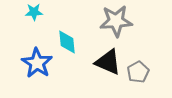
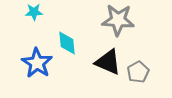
gray star: moved 2 px right, 1 px up; rotated 8 degrees clockwise
cyan diamond: moved 1 px down
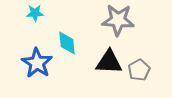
cyan star: moved 1 px right, 1 px down
black triangle: moved 1 px right; rotated 20 degrees counterclockwise
gray pentagon: moved 1 px right, 2 px up
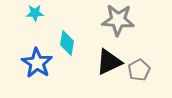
cyan diamond: rotated 15 degrees clockwise
black triangle: rotated 28 degrees counterclockwise
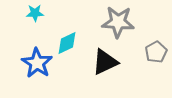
gray star: moved 2 px down
cyan diamond: rotated 55 degrees clockwise
black triangle: moved 4 px left
gray pentagon: moved 17 px right, 18 px up
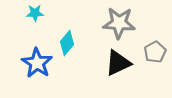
gray star: moved 1 px right, 1 px down
cyan diamond: rotated 25 degrees counterclockwise
gray pentagon: moved 1 px left
black triangle: moved 13 px right, 1 px down
